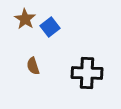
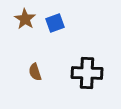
blue square: moved 5 px right, 4 px up; rotated 18 degrees clockwise
brown semicircle: moved 2 px right, 6 px down
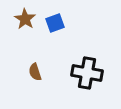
black cross: rotated 8 degrees clockwise
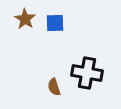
blue square: rotated 18 degrees clockwise
brown semicircle: moved 19 px right, 15 px down
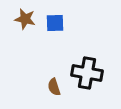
brown star: rotated 20 degrees counterclockwise
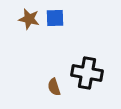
brown star: moved 4 px right
blue square: moved 5 px up
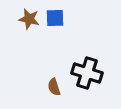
black cross: rotated 8 degrees clockwise
